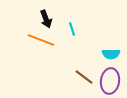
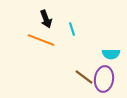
purple ellipse: moved 6 px left, 2 px up
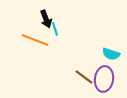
cyan line: moved 17 px left
orange line: moved 6 px left
cyan semicircle: rotated 18 degrees clockwise
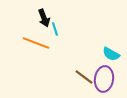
black arrow: moved 2 px left, 1 px up
orange line: moved 1 px right, 3 px down
cyan semicircle: rotated 12 degrees clockwise
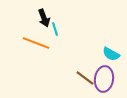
brown line: moved 1 px right, 1 px down
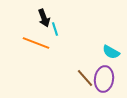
cyan semicircle: moved 2 px up
brown line: rotated 12 degrees clockwise
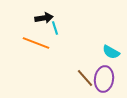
black arrow: rotated 78 degrees counterclockwise
cyan line: moved 1 px up
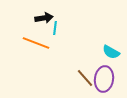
cyan line: rotated 24 degrees clockwise
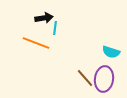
cyan semicircle: rotated 12 degrees counterclockwise
